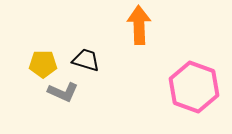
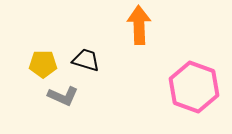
gray L-shape: moved 4 px down
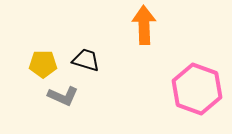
orange arrow: moved 5 px right
pink hexagon: moved 3 px right, 2 px down
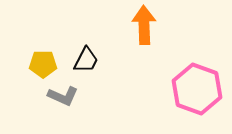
black trapezoid: rotated 100 degrees clockwise
